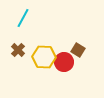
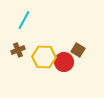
cyan line: moved 1 px right, 2 px down
brown cross: rotated 24 degrees clockwise
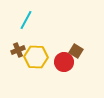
cyan line: moved 2 px right
brown square: moved 2 px left, 1 px down
yellow hexagon: moved 8 px left
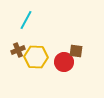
brown square: rotated 24 degrees counterclockwise
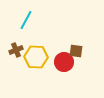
brown cross: moved 2 px left
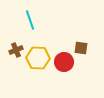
cyan line: moved 4 px right; rotated 48 degrees counterclockwise
brown square: moved 5 px right, 3 px up
yellow hexagon: moved 2 px right, 1 px down
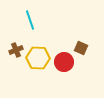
brown square: rotated 16 degrees clockwise
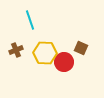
yellow hexagon: moved 7 px right, 5 px up
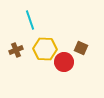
yellow hexagon: moved 4 px up
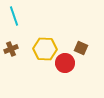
cyan line: moved 16 px left, 4 px up
brown cross: moved 5 px left, 1 px up
red circle: moved 1 px right, 1 px down
